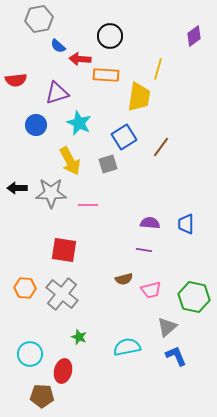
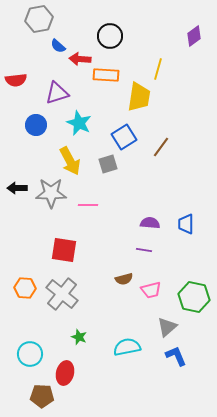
red ellipse: moved 2 px right, 2 px down
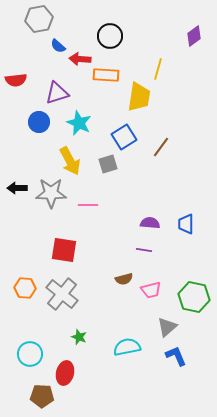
blue circle: moved 3 px right, 3 px up
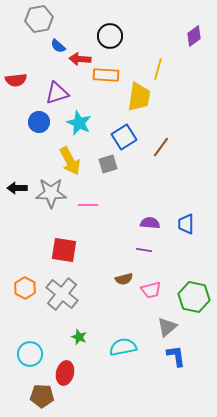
orange hexagon: rotated 25 degrees clockwise
cyan semicircle: moved 4 px left
blue L-shape: rotated 15 degrees clockwise
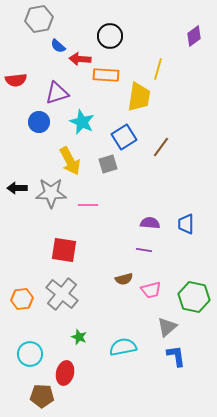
cyan star: moved 3 px right, 1 px up
orange hexagon: moved 3 px left, 11 px down; rotated 25 degrees clockwise
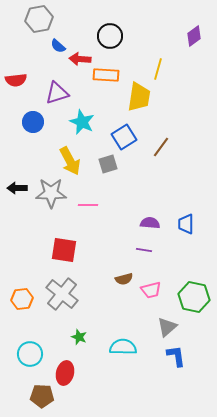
blue circle: moved 6 px left
cyan semicircle: rotated 12 degrees clockwise
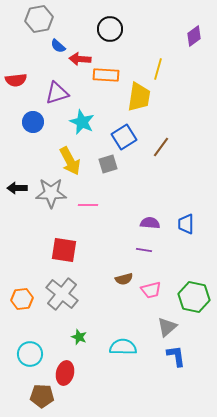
black circle: moved 7 px up
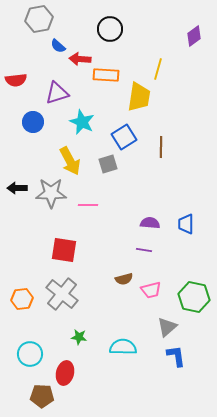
brown line: rotated 35 degrees counterclockwise
green star: rotated 14 degrees counterclockwise
